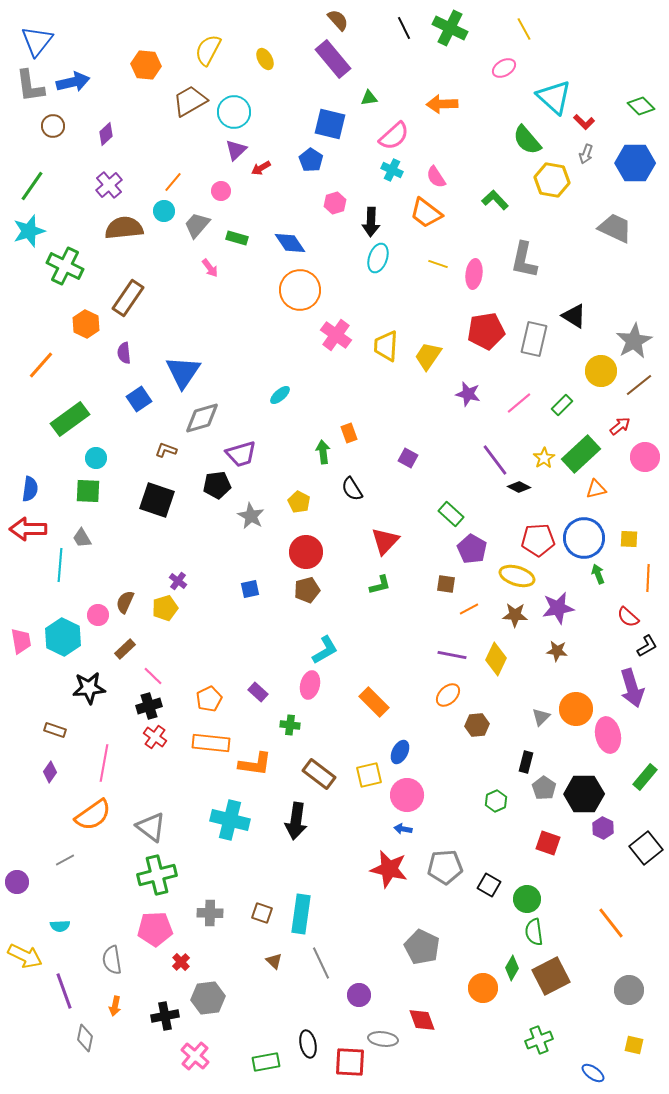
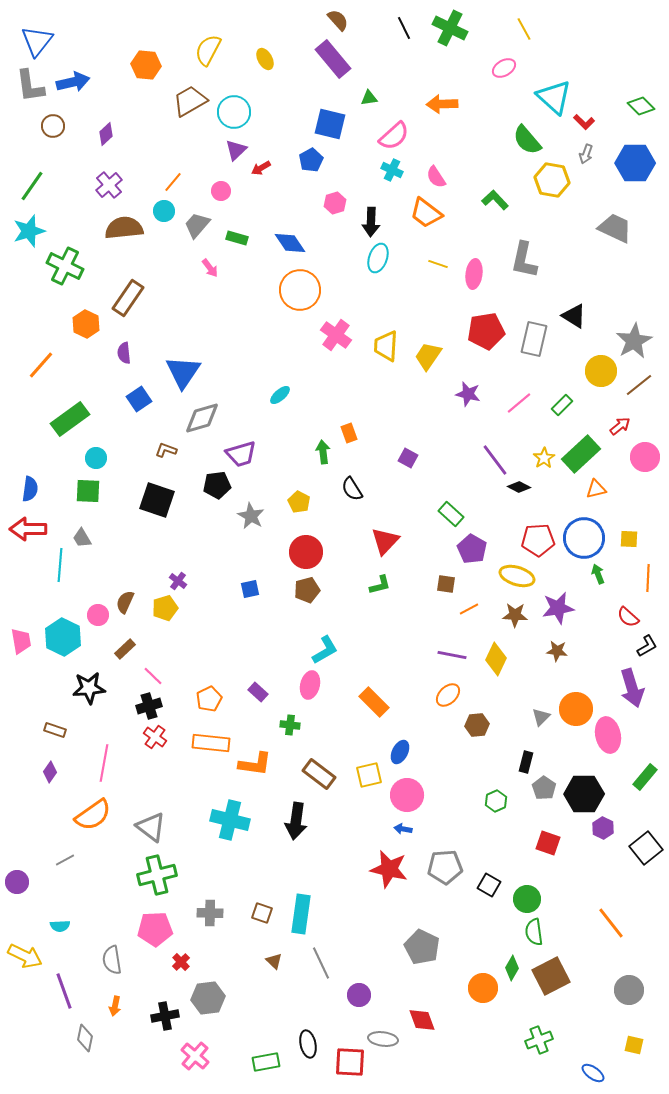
blue pentagon at (311, 160): rotated 10 degrees clockwise
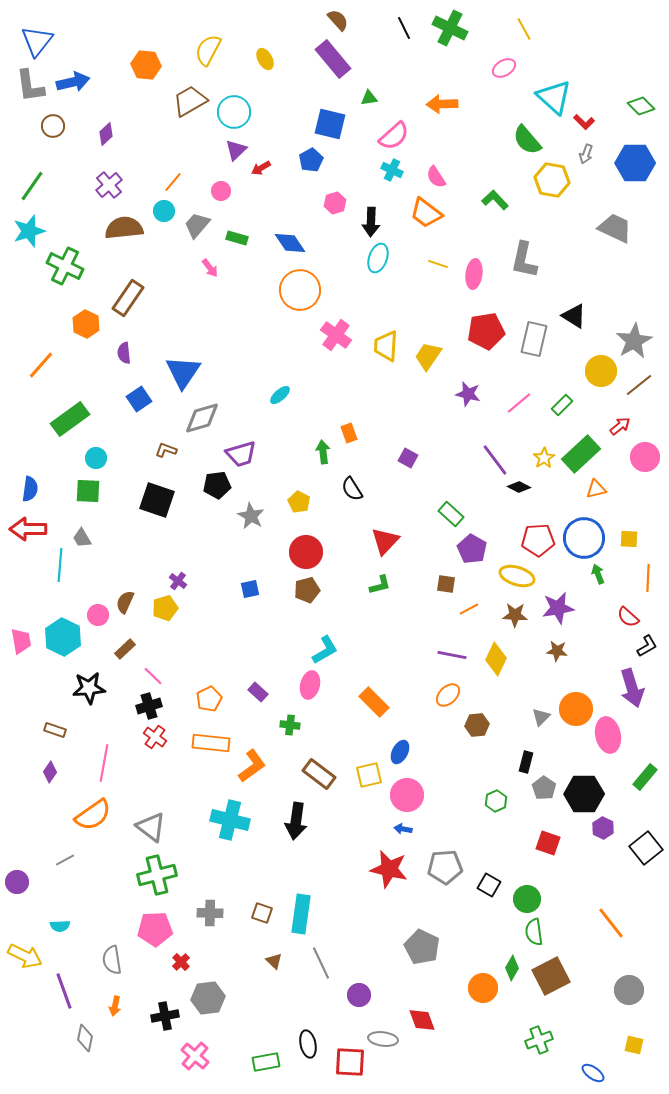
orange L-shape at (255, 764): moved 3 px left, 2 px down; rotated 44 degrees counterclockwise
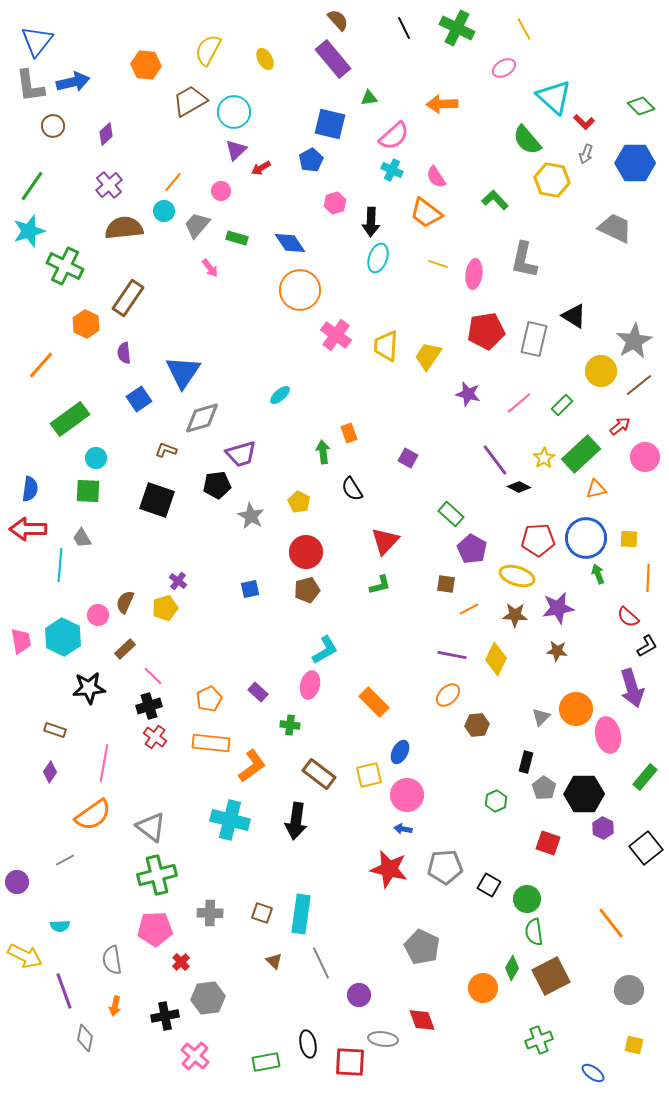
green cross at (450, 28): moved 7 px right
blue circle at (584, 538): moved 2 px right
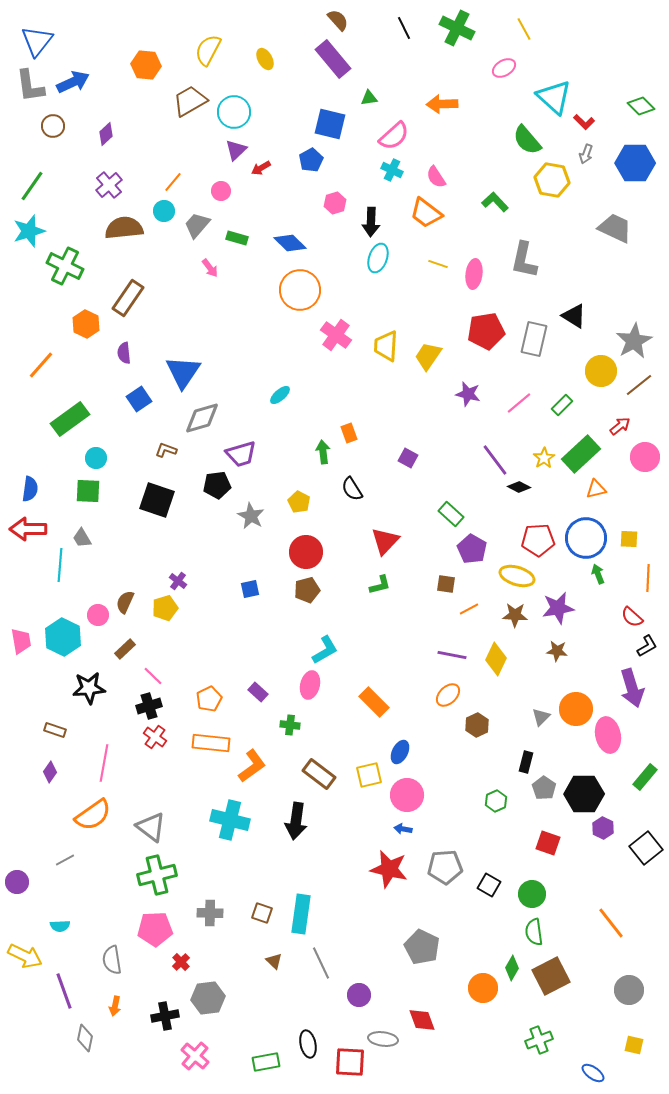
blue arrow at (73, 82): rotated 12 degrees counterclockwise
green L-shape at (495, 200): moved 2 px down
blue diamond at (290, 243): rotated 12 degrees counterclockwise
red semicircle at (628, 617): moved 4 px right
brown hexagon at (477, 725): rotated 20 degrees counterclockwise
green circle at (527, 899): moved 5 px right, 5 px up
